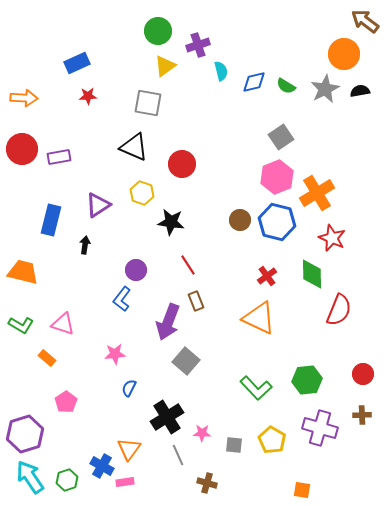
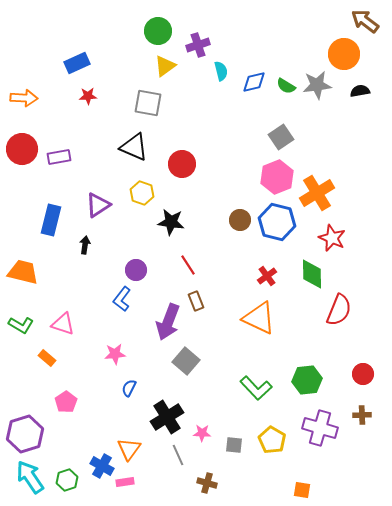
gray star at (325, 89): moved 8 px left, 4 px up; rotated 20 degrees clockwise
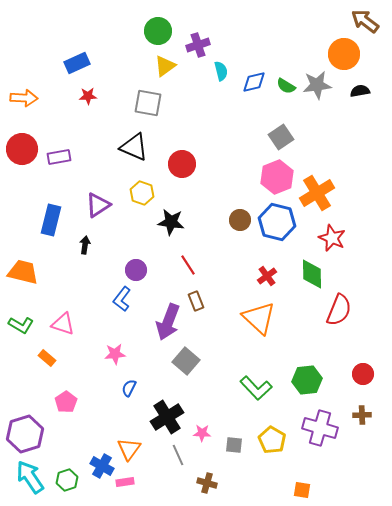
orange triangle at (259, 318): rotated 18 degrees clockwise
